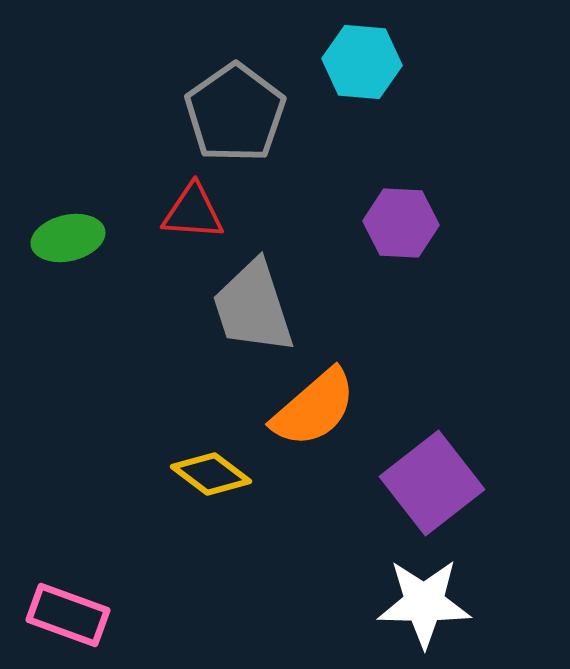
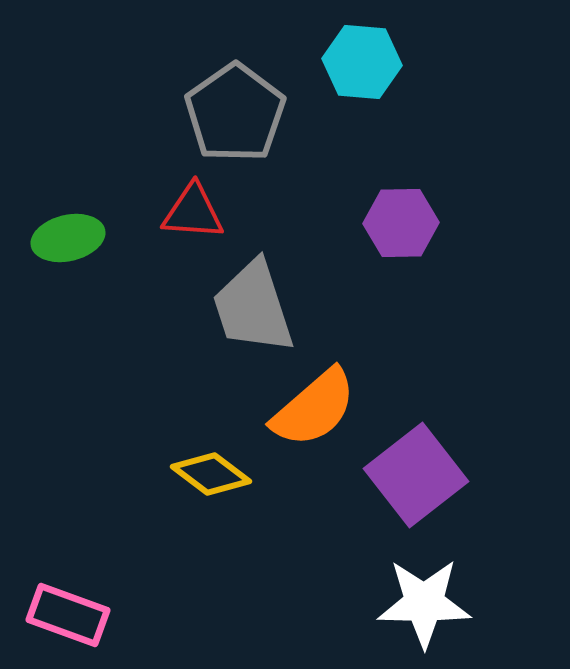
purple hexagon: rotated 4 degrees counterclockwise
purple square: moved 16 px left, 8 px up
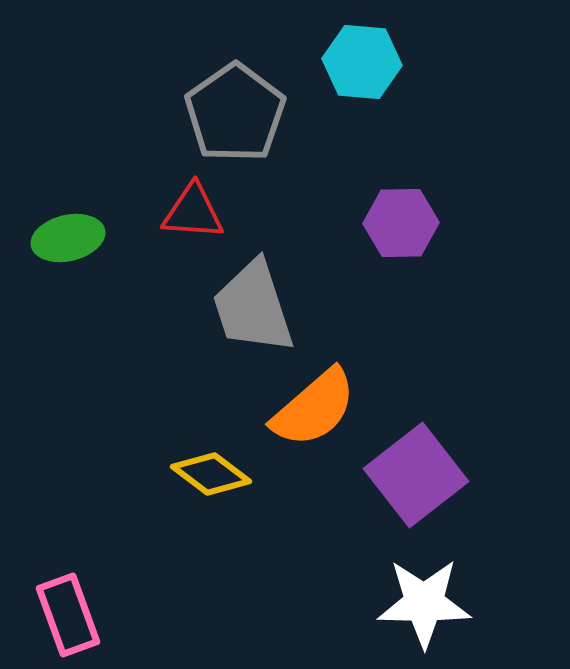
pink rectangle: rotated 50 degrees clockwise
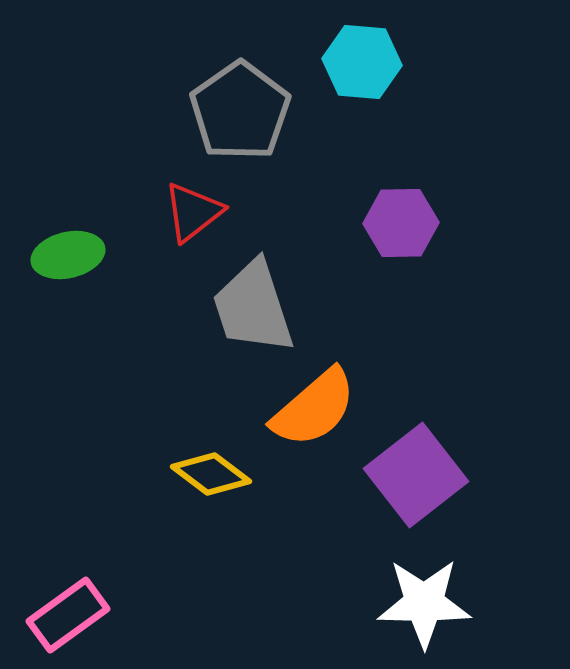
gray pentagon: moved 5 px right, 2 px up
red triangle: rotated 42 degrees counterclockwise
green ellipse: moved 17 px down
pink rectangle: rotated 74 degrees clockwise
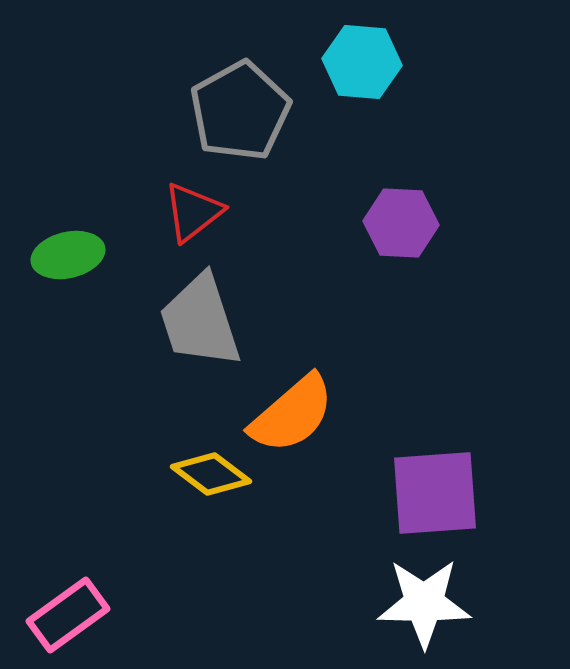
gray pentagon: rotated 6 degrees clockwise
purple hexagon: rotated 4 degrees clockwise
gray trapezoid: moved 53 px left, 14 px down
orange semicircle: moved 22 px left, 6 px down
purple square: moved 19 px right, 18 px down; rotated 34 degrees clockwise
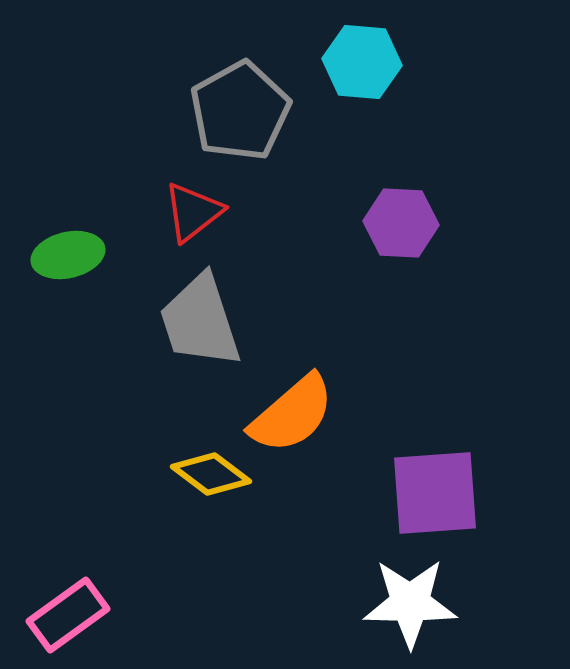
white star: moved 14 px left
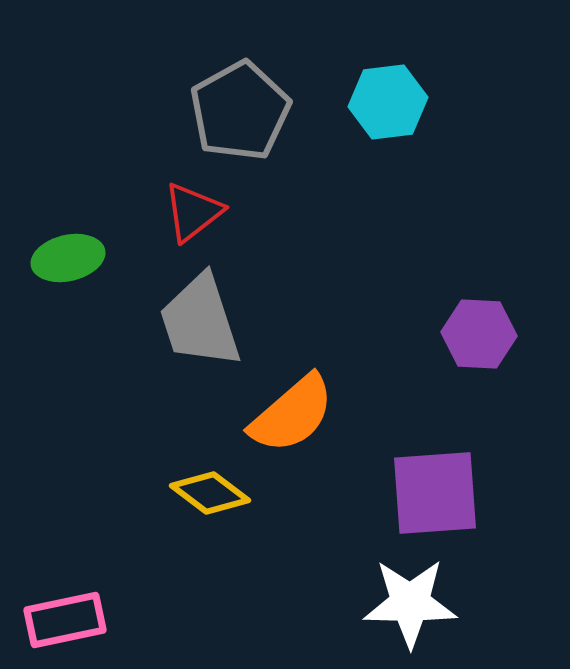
cyan hexagon: moved 26 px right, 40 px down; rotated 12 degrees counterclockwise
purple hexagon: moved 78 px right, 111 px down
green ellipse: moved 3 px down
yellow diamond: moved 1 px left, 19 px down
pink rectangle: moved 3 px left, 5 px down; rotated 24 degrees clockwise
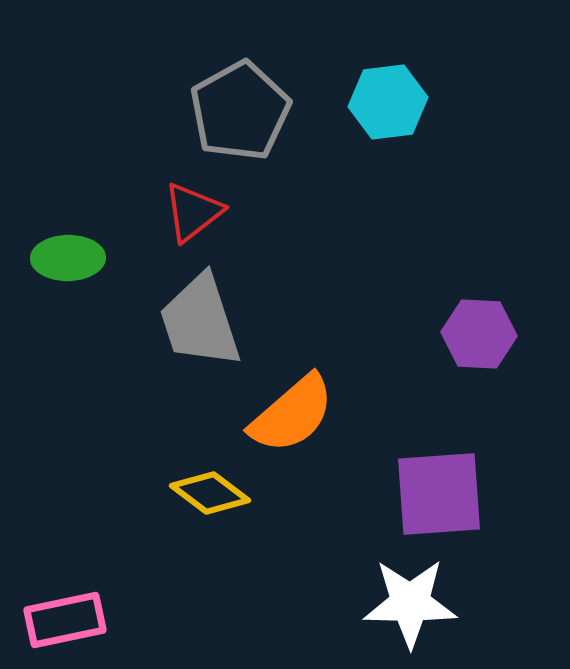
green ellipse: rotated 12 degrees clockwise
purple square: moved 4 px right, 1 px down
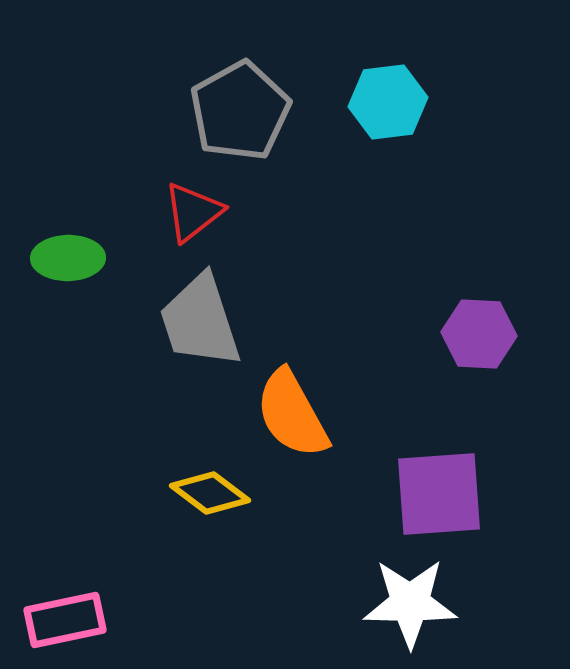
orange semicircle: rotated 102 degrees clockwise
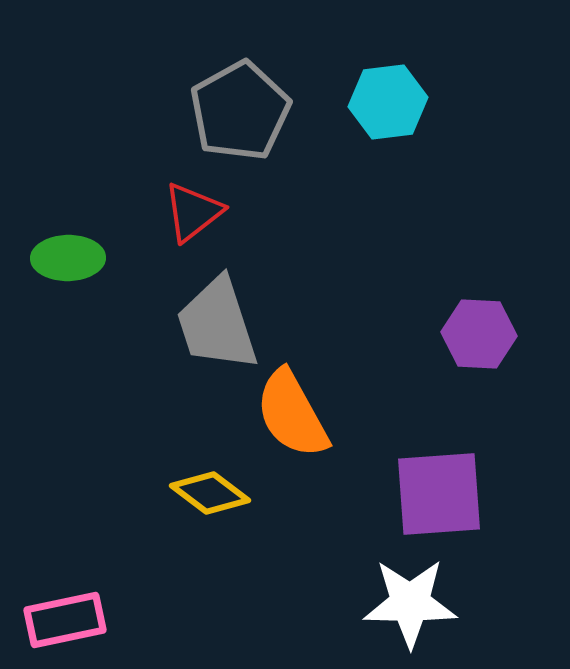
gray trapezoid: moved 17 px right, 3 px down
